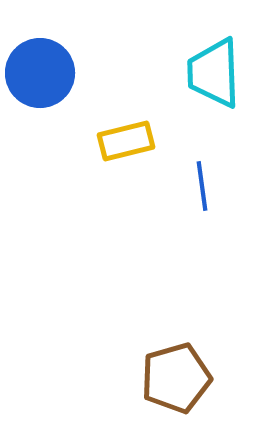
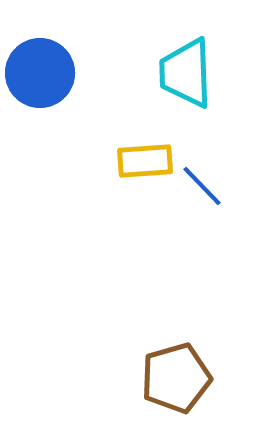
cyan trapezoid: moved 28 px left
yellow rectangle: moved 19 px right, 20 px down; rotated 10 degrees clockwise
blue line: rotated 36 degrees counterclockwise
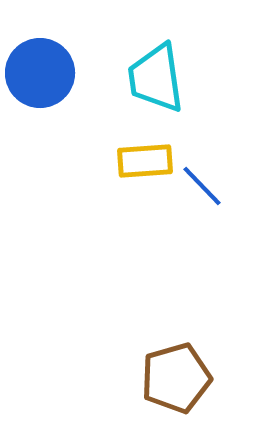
cyan trapezoid: moved 30 px left, 5 px down; rotated 6 degrees counterclockwise
